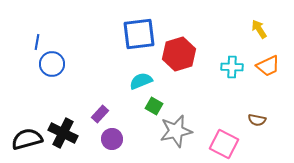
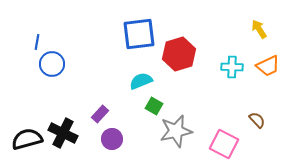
brown semicircle: rotated 144 degrees counterclockwise
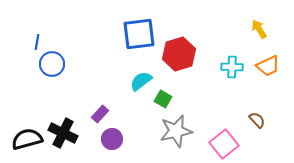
cyan semicircle: rotated 15 degrees counterclockwise
green square: moved 9 px right, 7 px up
pink square: rotated 24 degrees clockwise
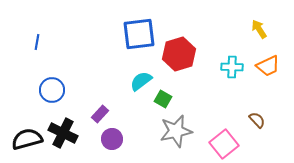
blue circle: moved 26 px down
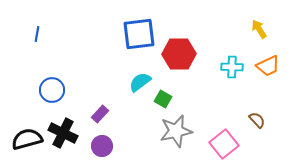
blue line: moved 8 px up
red hexagon: rotated 16 degrees clockwise
cyan semicircle: moved 1 px left, 1 px down
purple circle: moved 10 px left, 7 px down
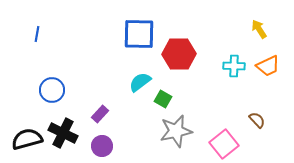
blue square: rotated 8 degrees clockwise
cyan cross: moved 2 px right, 1 px up
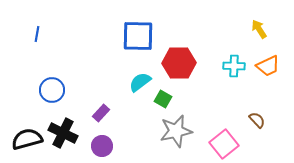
blue square: moved 1 px left, 2 px down
red hexagon: moved 9 px down
purple rectangle: moved 1 px right, 1 px up
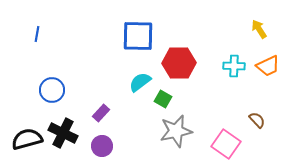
pink square: moved 2 px right; rotated 16 degrees counterclockwise
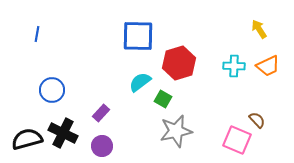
red hexagon: rotated 16 degrees counterclockwise
pink square: moved 11 px right, 4 px up; rotated 12 degrees counterclockwise
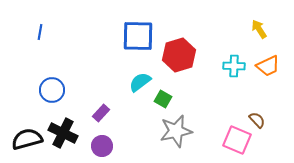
blue line: moved 3 px right, 2 px up
red hexagon: moved 8 px up
